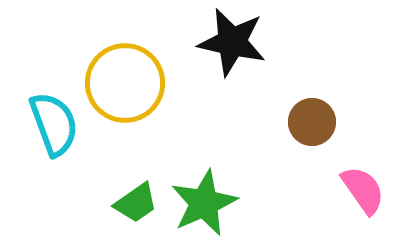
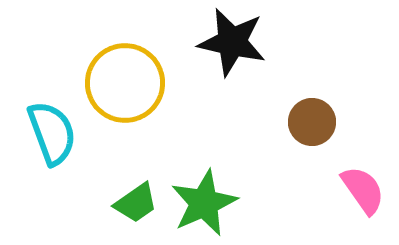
cyan semicircle: moved 2 px left, 9 px down
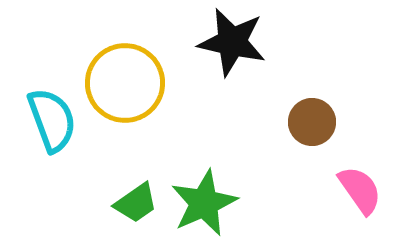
cyan semicircle: moved 13 px up
pink semicircle: moved 3 px left
